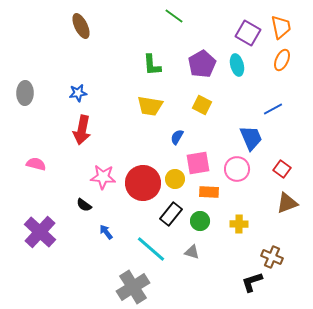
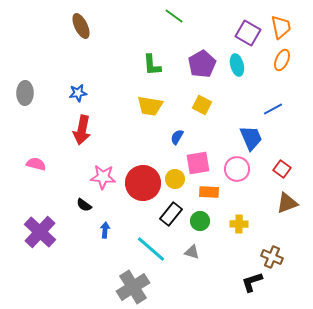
blue arrow: moved 1 px left, 2 px up; rotated 42 degrees clockwise
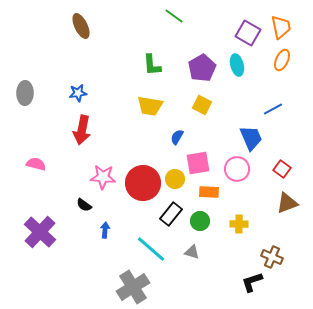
purple pentagon: moved 4 px down
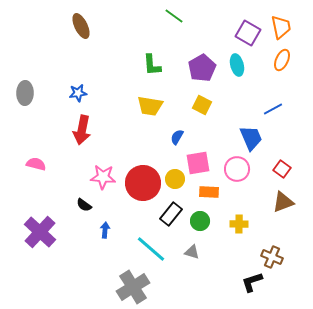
brown triangle: moved 4 px left, 1 px up
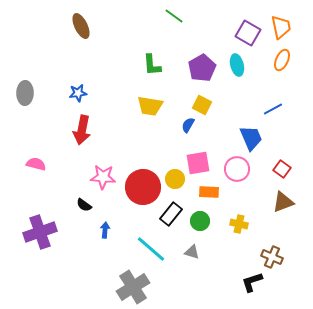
blue semicircle: moved 11 px right, 12 px up
red circle: moved 4 px down
yellow cross: rotated 12 degrees clockwise
purple cross: rotated 28 degrees clockwise
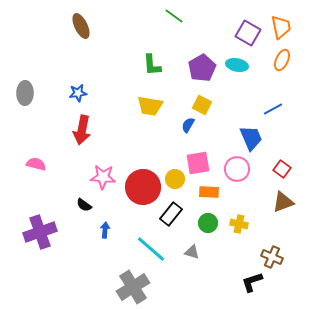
cyan ellipse: rotated 65 degrees counterclockwise
green circle: moved 8 px right, 2 px down
